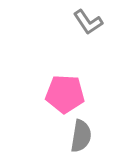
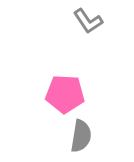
gray L-shape: moved 1 px up
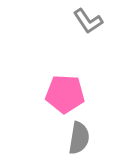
gray semicircle: moved 2 px left, 2 px down
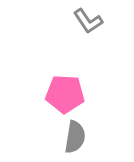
gray semicircle: moved 4 px left, 1 px up
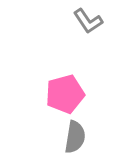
pink pentagon: rotated 18 degrees counterclockwise
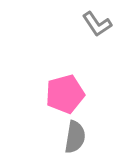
gray L-shape: moved 9 px right, 3 px down
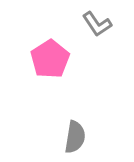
pink pentagon: moved 15 px left, 35 px up; rotated 18 degrees counterclockwise
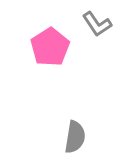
pink pentagon: moved 12 px up
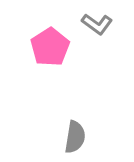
gray L-shape: rotated 20 degrees counterclockwise
